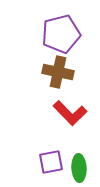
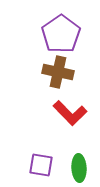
purple pentagon: rotated 21 degrees counterclockwise
purple square: moved 10 px left, 3 px down; rotated 20 degrees clockwise
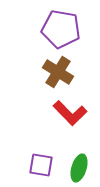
purple pentagon: moved 5 px up; rotated 27 degrees counterclockwise
brown cross: rotated 20 degrees clockwise
green ellipse: rotated 20 degrees clockwise
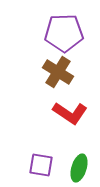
purple pentagon: moved 3 px right, 4 px down; rotated 12 degrees counterclockwise
red L-shape: rotated 12 degrees counterclockwise
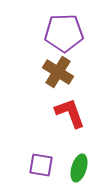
red L-shape: rotated 144 degrees counterclockwise
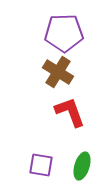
red L-shape: moved 1 px up
green ellipse: moved 3 px right, 2 px up
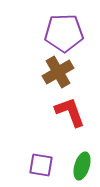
brown cross: rotated 28 degrees clockwise
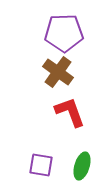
brown cross: rotated 24 degrees counterclockwise
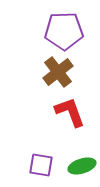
purple pentagon: moved 2 px up
brown cross: rotated 16 degrees clockwise
green ellipse: rotated 56 degrees clockwise
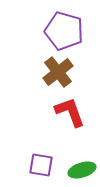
purple pentagon: rotated 18 degrees clockwise
green ellipse: moved 4 px down
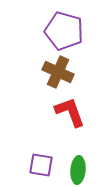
brown cross: rotated 28 degrees counterclockwise
green ellipse: moved 4 px left; rotated 68 degrees counterclockwise
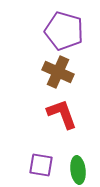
red L-shape: moved 8 px left, 2 px down
green ellipse: rotated 12 degrees counterclockwise
